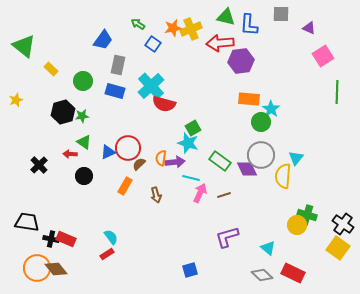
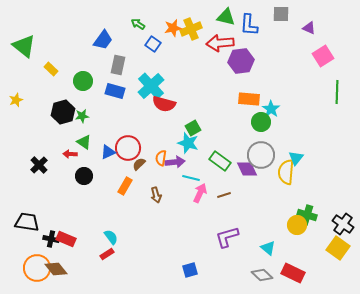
yellow semicircle at (283, 176): moved 3 px right, 4 px up
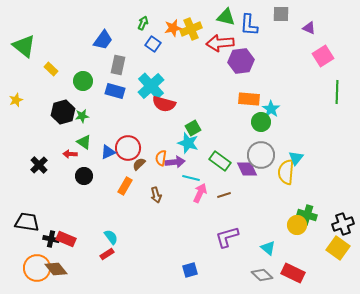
green arrow at (138, 24): moved 5 px right, 1 px up; rotated 80 degrees clockwise
black cross at (343, 224): rotated 35 degrees clockwise
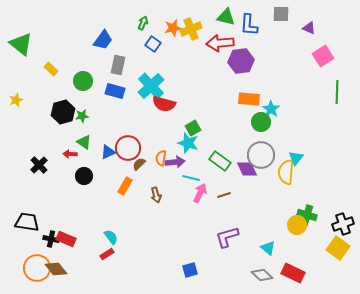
green triangle at (24, 46): moved 3 px left, 2 px up
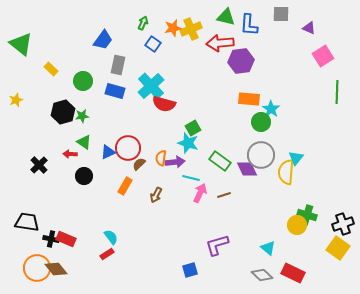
brown arrow at (156, 195): rotated 42 degrees clockwise
purple L-shape at (227, 237): moved 10 px left, 8 px down
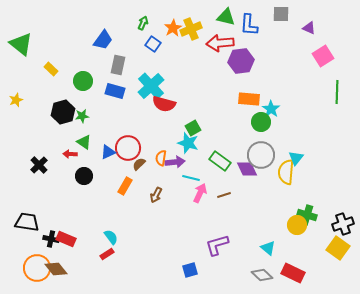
orange star at (173, 28): rotated 18 degrees counterclockwise
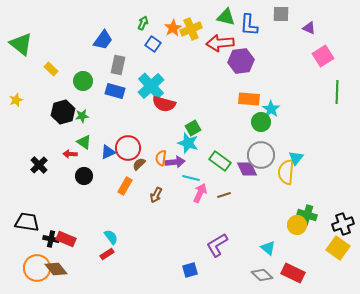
purple L-shape at (217, 245): rotated 15 degrees counterclockwise
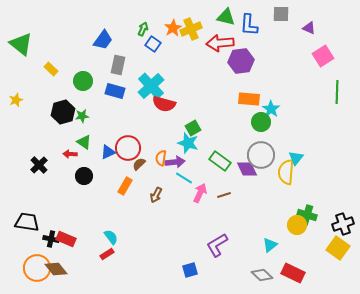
green arrow at (143, 23): moved 6 px down
cyan line at (191, 178): moved 7 px left; rotated 18 degrees clockwise
cyan triangle at (268, 248): moved 2 px right, 3 px up; rotated 42 degrees clockwise
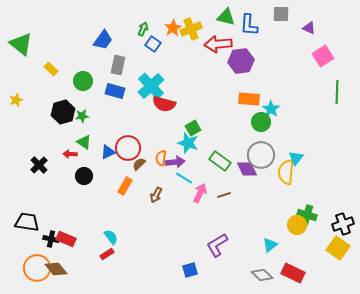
red arrow at (220, 43): moved 2 px left, 1 px down
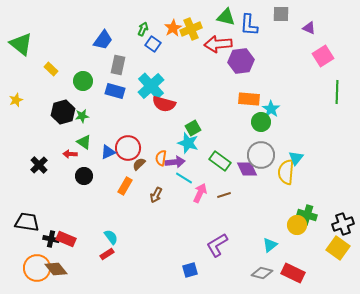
gray diamond at (262, 275): moved 2 px up; rotated 30 degrees counterclockwise
